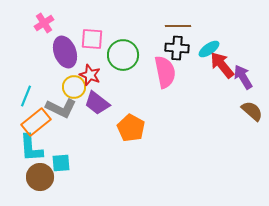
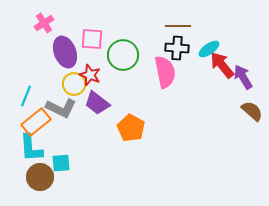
yellow circle: moved 3 px up
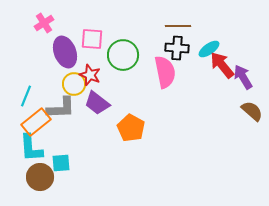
gray L-shape: rotated 28 degrees counterclockwise
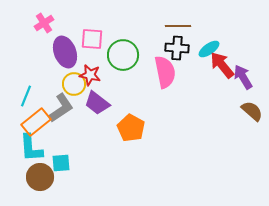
red star: rotated 10 degrees counterclockwise
gray L-shape: rotated 32 degrees counterclockwise
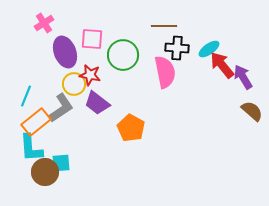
brown line: moved 14 px left
brown circle: moved 5 px right, 5 px up
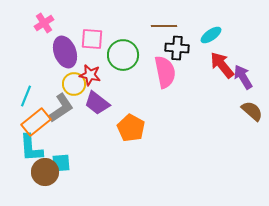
cyan ellipse: moved 2 px right, 14 px up
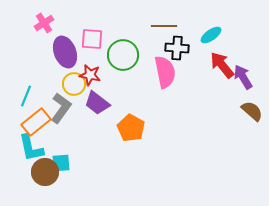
gray L-shape: rotated 20 degrees counterclockwise
cyan L-shape: rotated 8 degrees counterclockwise
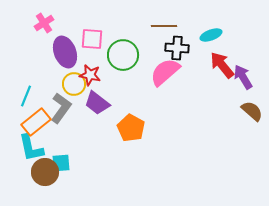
cyan ellipse: rotated 15 degrees clockwise
pink semicircle: rotated 120 degrees counterclockwise
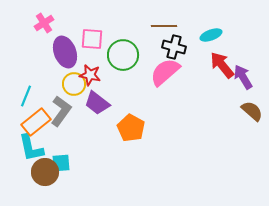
black cross: moved 3 px left, 1 px up; rotated 10 degrees clockwise
gray L-shape: moved 3 px down
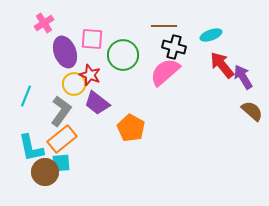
red star: rotated 10 degrees clockwise
orange rectangle: moved 26 px right, 17 px down
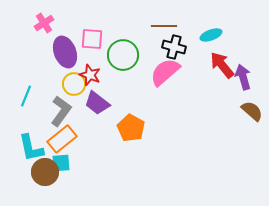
purple arrow: rotated 15 degrees clockwise
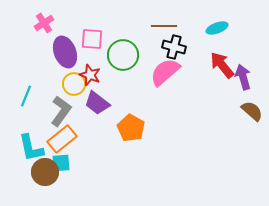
cyan ellipse: moved 6 px right, 7 px up
